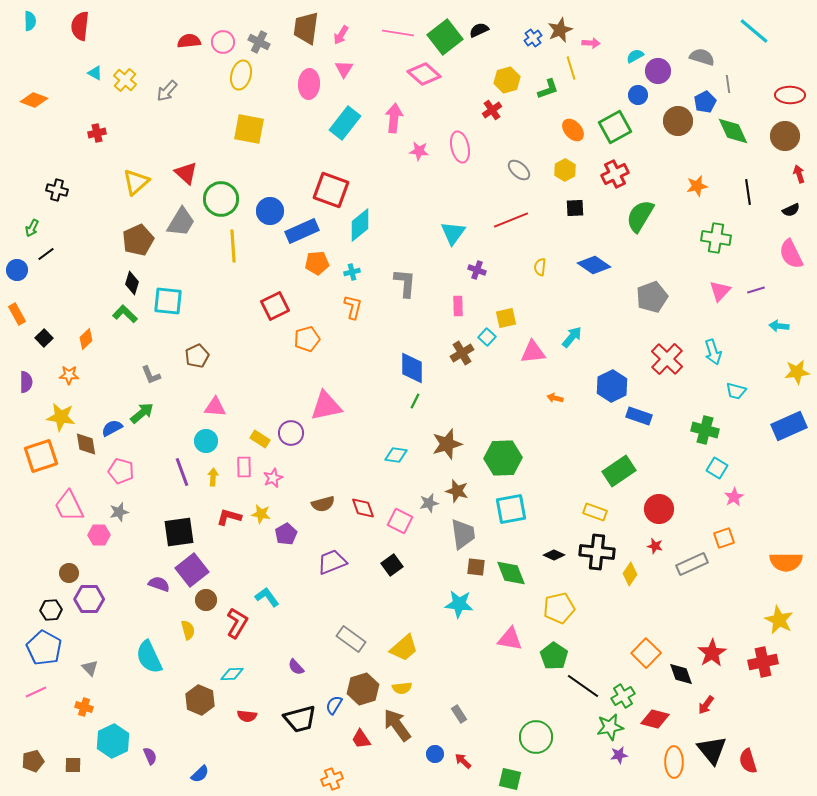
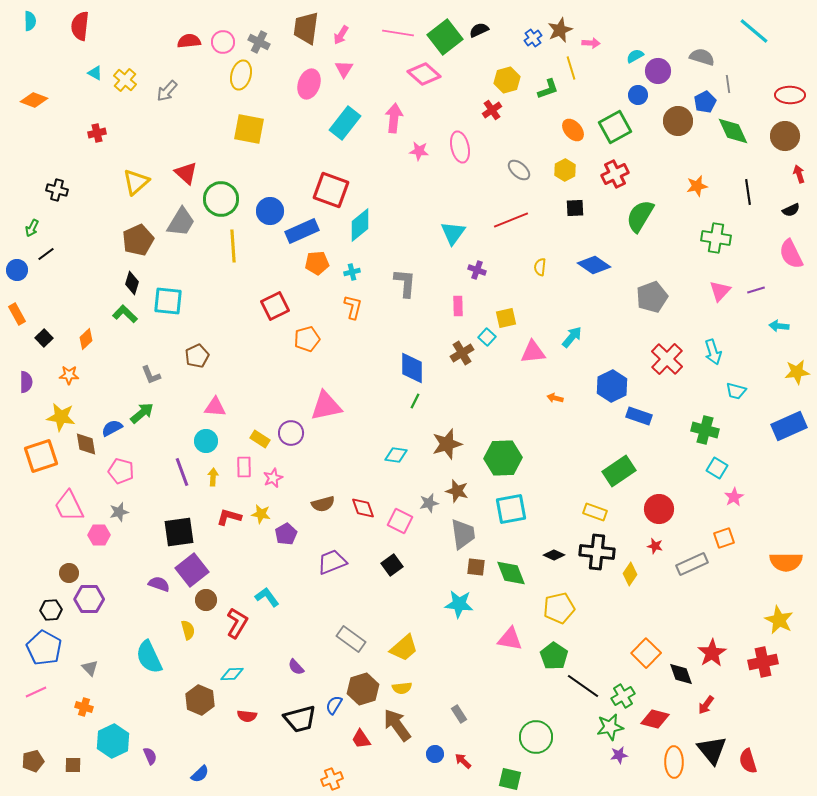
pink ellipse at (309, 84): rotated 16 degrees clockwise
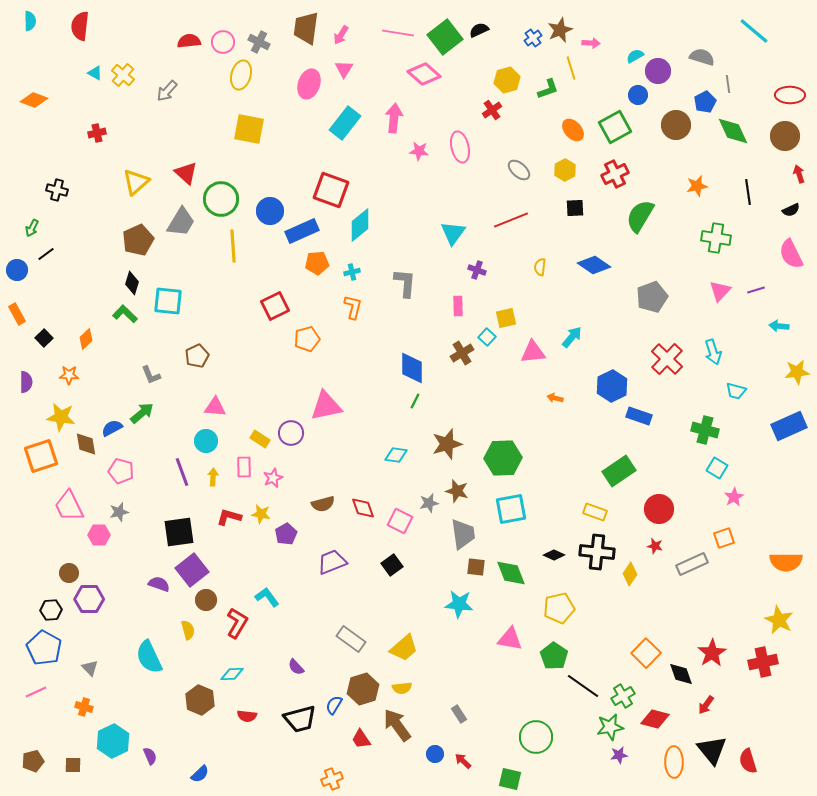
yellow cross at (125, 80): moved 2 px left, 5 px up
brown circle at (678, 121): moved 2 px left, 4 px down
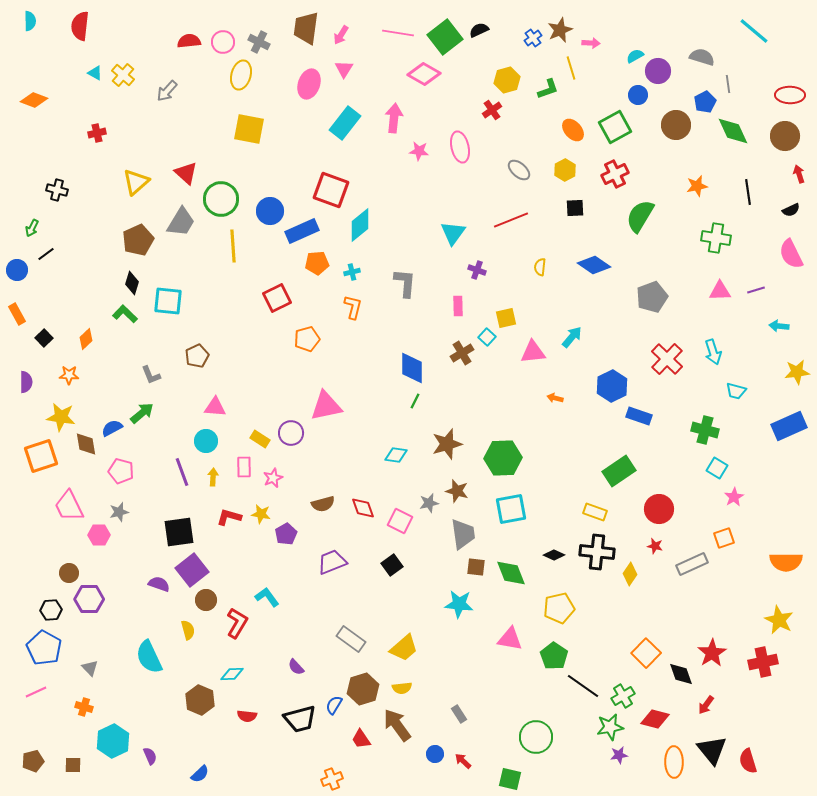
pink diamond at (424, 74): rotated 12 degrees counterclockwise
pink triangle at (720, 291): rotated 45 degrees clockwise
red square at (275, 306): moved 2 px right, 8 px up
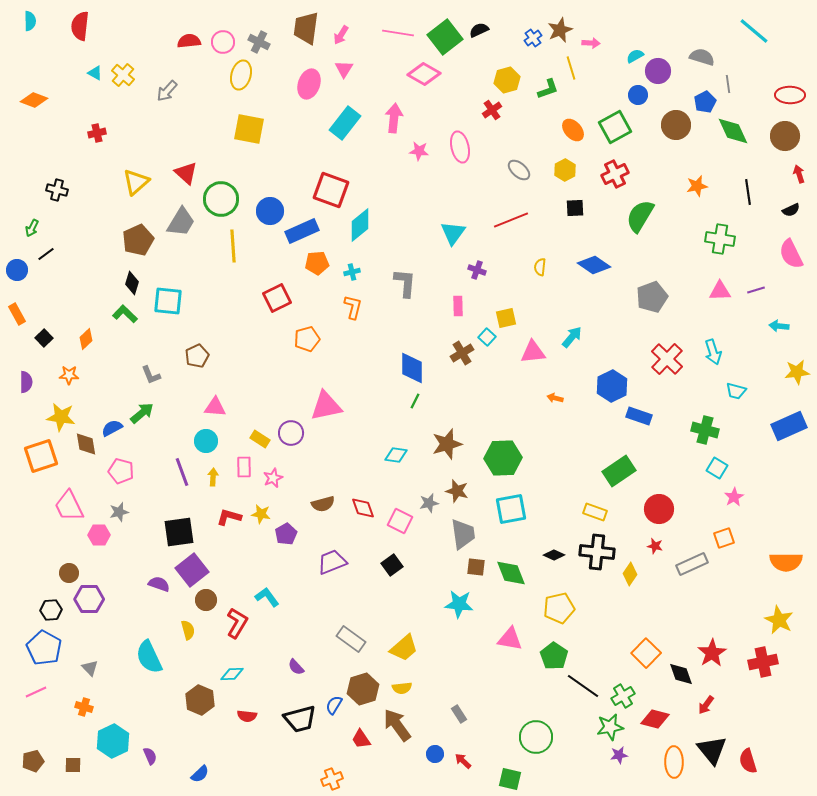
green cross at (716, 238): moved 4 px right, 1 px down
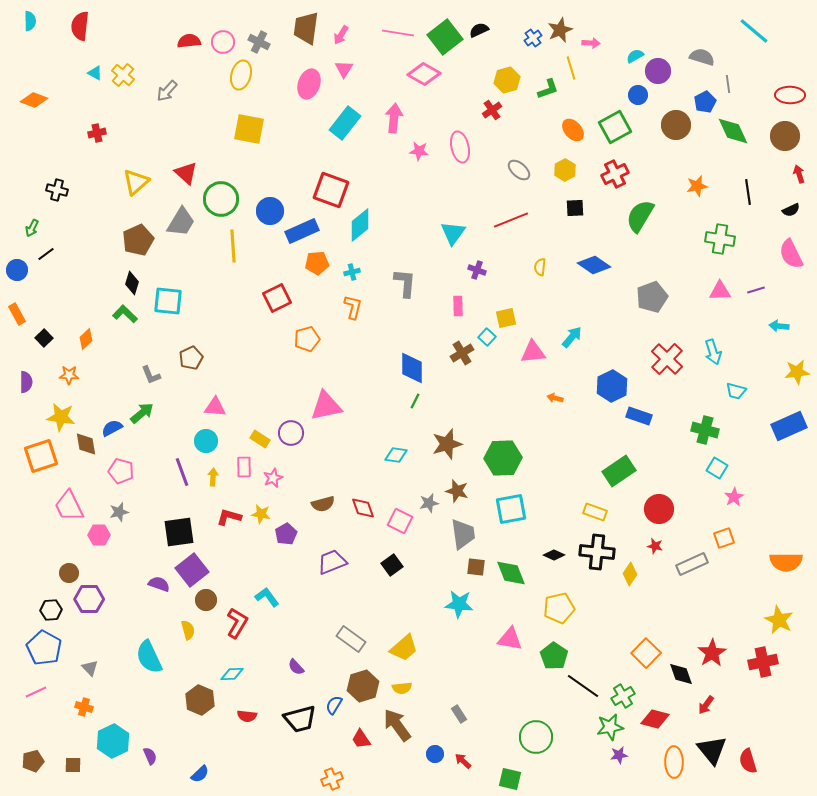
brown pentagon at (197, 356): moved 6 px left, 2 px down
brown hexagon at (363, 689): moved 3 px up
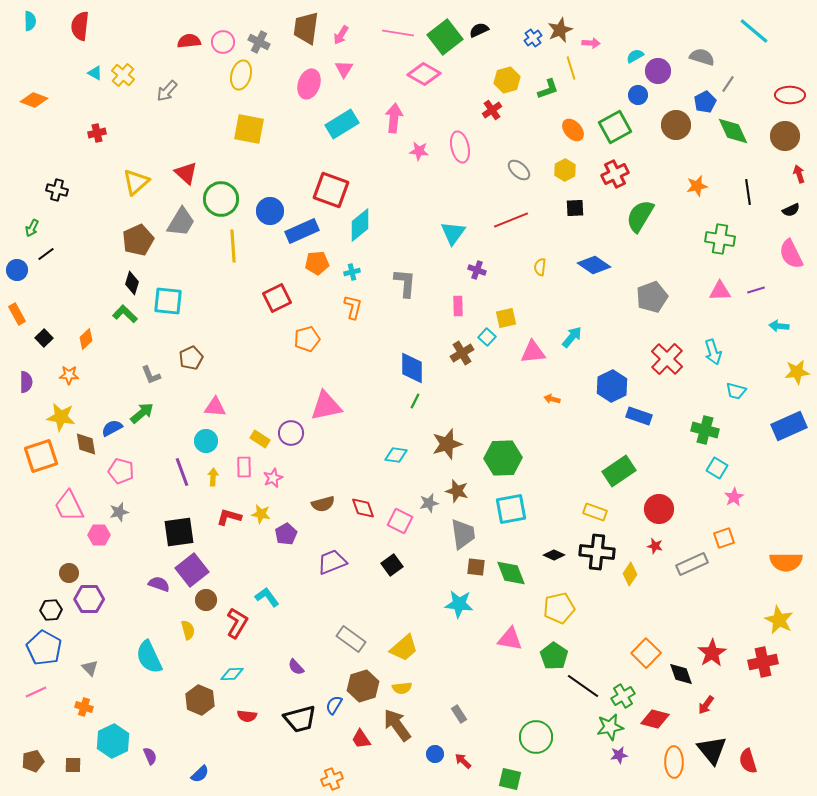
gray line at (728, 84): rotated 42 degrees clockwise
cyan rectangle at (345, 123): moved 3 px left, 1 px down; rotated 20 degrees clockwise
orange arrow at (555, 398): moved 3 px left, 1 px down
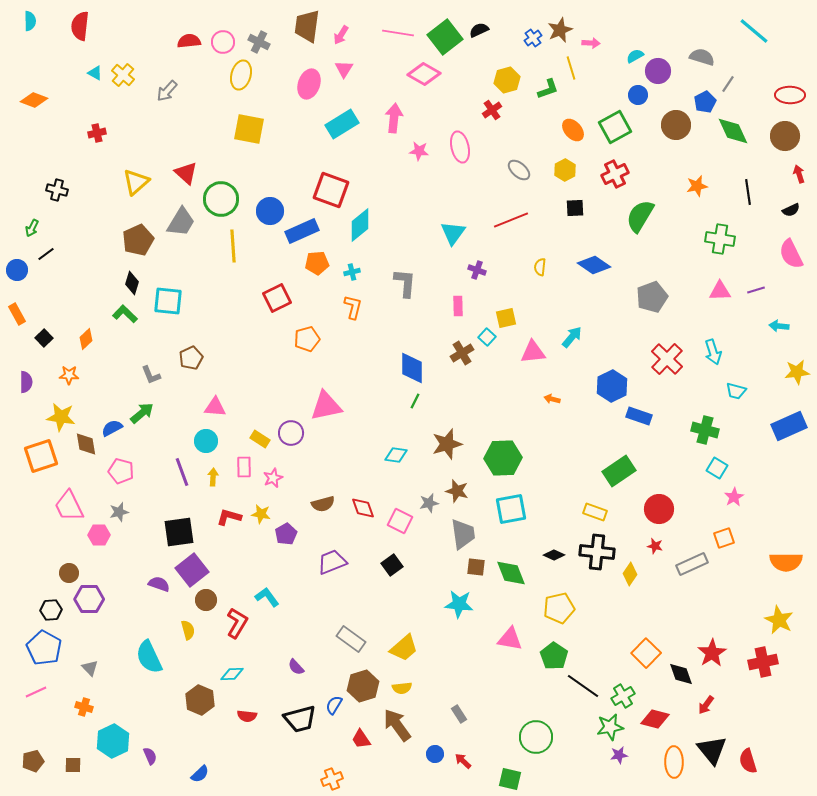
brown trapezoid at (306, 28): moved 1 px right, 2 px up
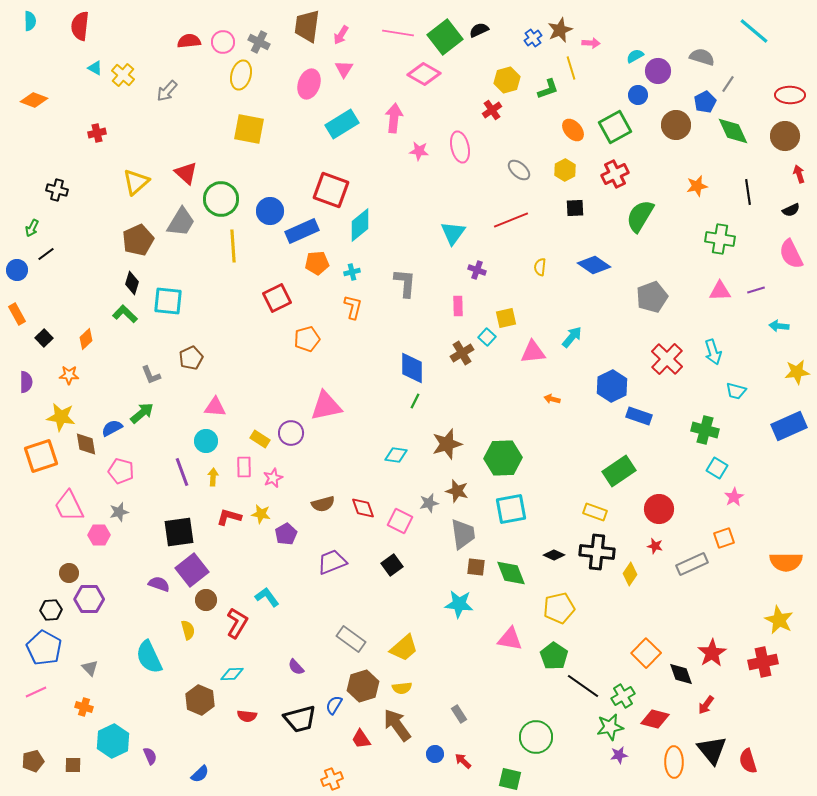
cyan triangle at (95, 73): moved 5 px up
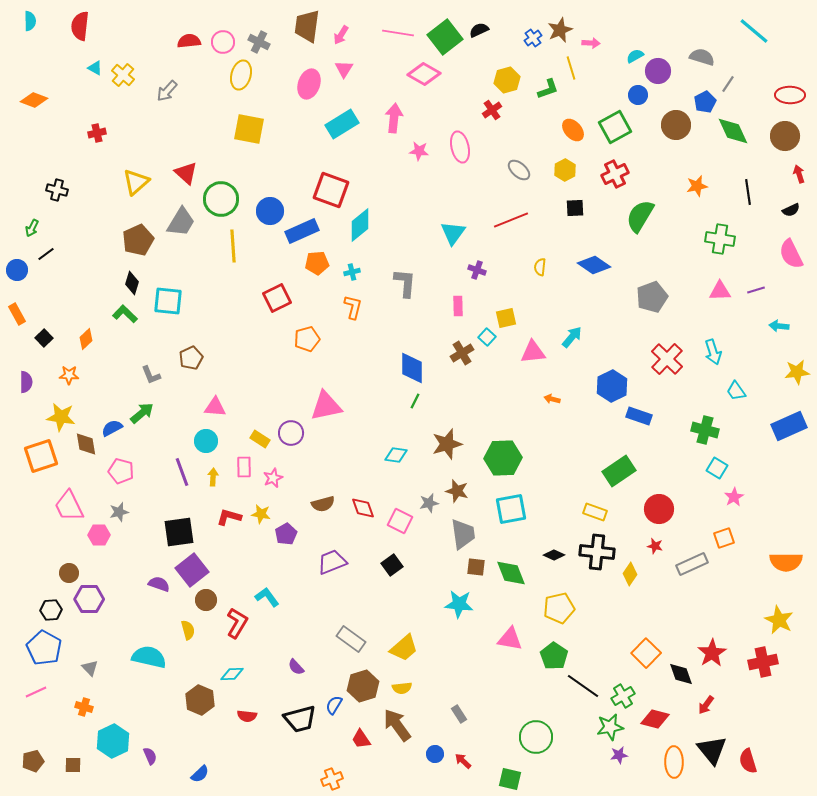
cyan trapezoid at (736, 391): rotated 40 degrees clockwise
cyan semicircle at (149, 657): rotated 128 degrees clockwise
